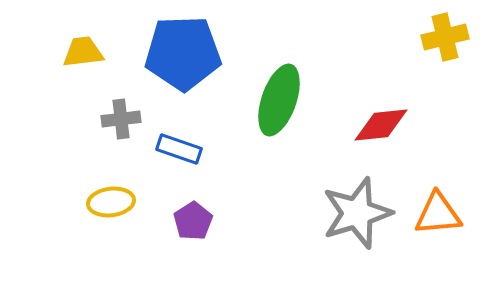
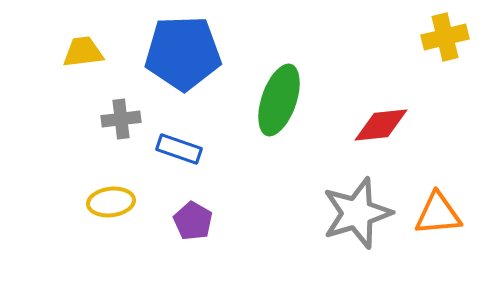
purple pentagon: rotated 9 degrees counterclockwise
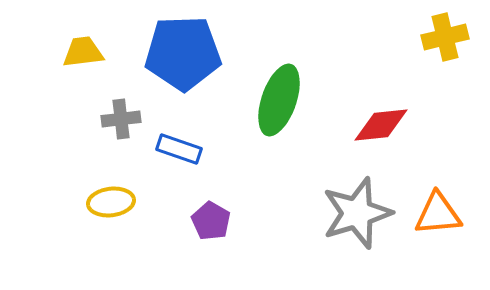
purple pentagon: moved 18 px right
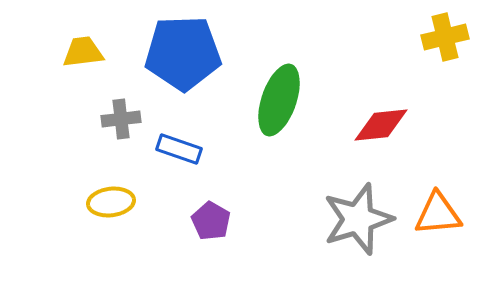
gray star: moved 1 px right, 6 px down
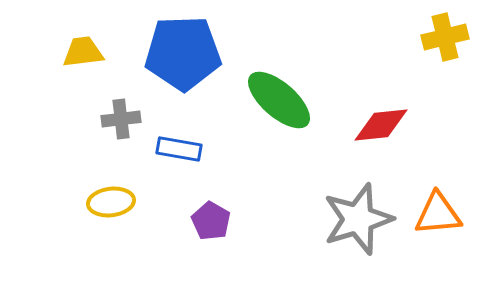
green ellipse: rotated 68 degrees counterclockwise
blue rectangle: rotated 9 degrees counterclockwise
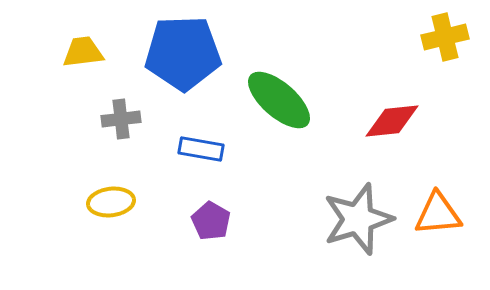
red diamond: moved 11 px right, 4 px up
blue rectangle: moved 22 px right
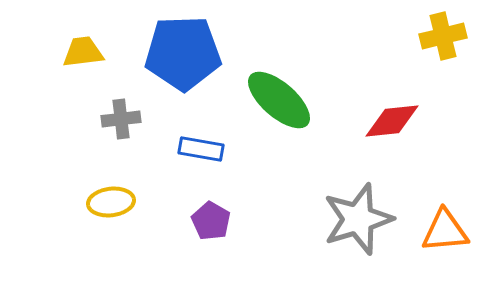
yellow cross: moved 2 px left, 1 px up
orange triangle: moved 7 px right, 17 px down
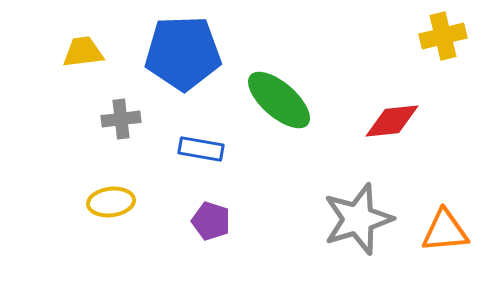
purple pentagon: rotated 12 degrees counterclockwise
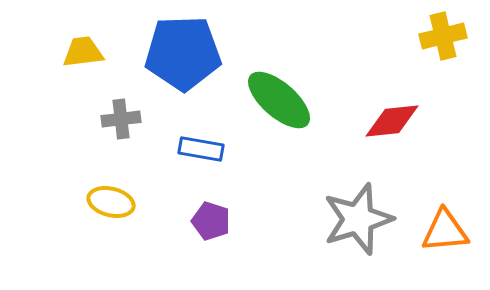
yellow ellipse: rotated 21 degrees clockwise
